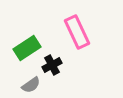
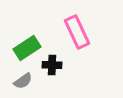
black cross: rotated 30 degrees clockwise
gray semicircle: moved 8 px left, 4 px up
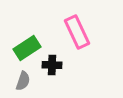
gray semicircle: rotated 36 degrees counterclockwise
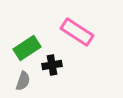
pink rectangle: rotated 32 degrees counterclockwise
black cross: rotated 12 degrees counterclockwise
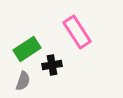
pink rectangle: rotated 24 degrees clockwise
green rectangle: moved 1 px down
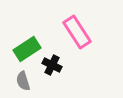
black cross: rotated 36 degrees clockwise
gray semicircle: rotated 144 degrees clockwise
